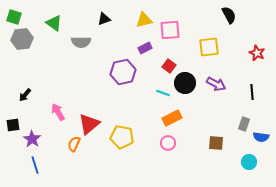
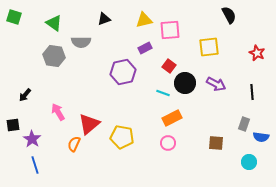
gray hexagon: moved 32 px right, 17 px down; rotated 15 degrees clockwise
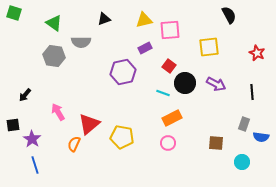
green square: moved 4 px up
cyan circle: moved 7 px left
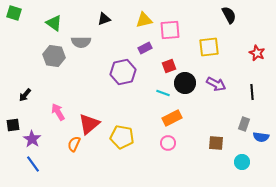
red square: rotated 32 degrees clockwise
blue line: moved 2 px left, 1 px up; rotated 18 degrees counterclockwise
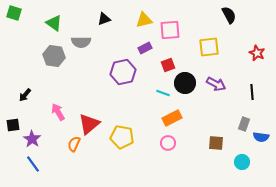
red square: moved 1 px left, 1 px up
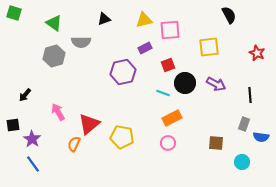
gray hexagon: rotated 25 degrees counterclockwise
black line: moved 2 px left, 3 px down
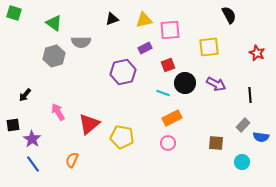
black triangle: moved 8 px right
gray rectangle: moved 1 px left, 1 px down; rotated 24 degrees clockwise
orange semicircle: moved 2 px left, 16 px down
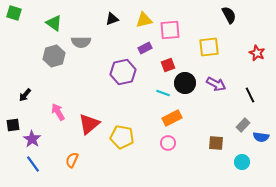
black line: rotated 21 degrees counterclockwise
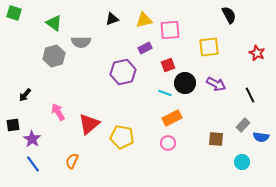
cyan line: moved 2 px right
brown square: moved 4 px up
orange semicircle: moved 1 px down
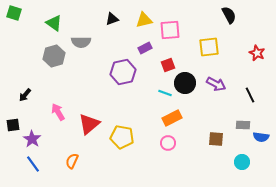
gray rectangle: rotated 48 degrees clockwise
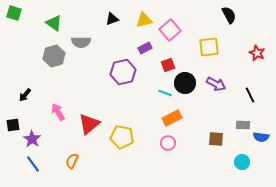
pink square: rotated 35 degrees counterclockwise
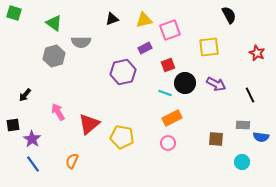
pink square: rotated 20 degrees clockwise
